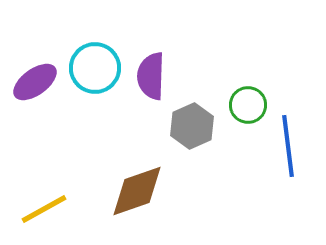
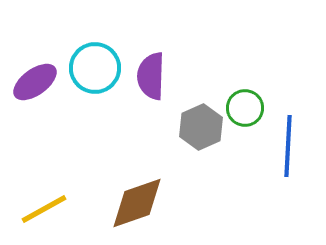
green circle: moved 3 px left, 3 px down
gray hexagon: moved 9 px right, 1 px down
blue line: rotated 10 degrees clockwise
brown diamond: moved 12 px down
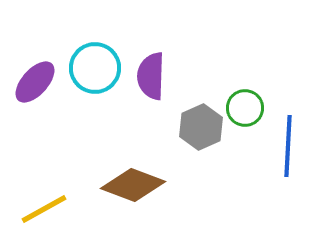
purple ellipse: rotated 12 degrees counterclockwise
brown diamond: moved 4 px left, 18 px up; rotated 40 degrees clockwise
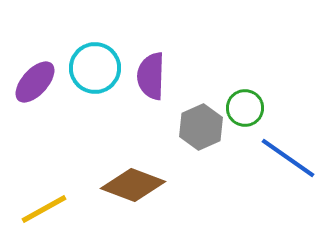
blue line: moved 12 px down; rotated 58 degrees counterclockwise
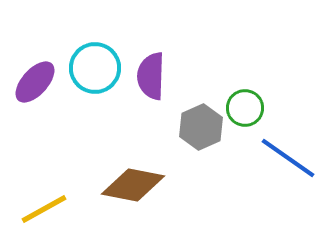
brown diamond: rotated 10 degrees counterclockwise
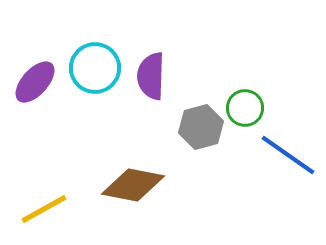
gray hexagon: rotated 9 degrees clockwise
blue line: moved 3 px up
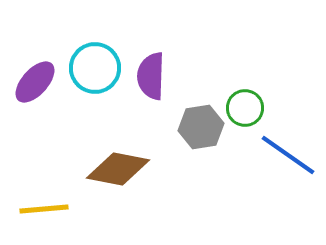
gray hexagon: rotated 6 degrees clockwise
brown diamond: moved 15 px left, 16 px up
yellow line: rotated 24 degrees clockwise
